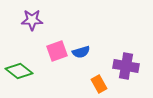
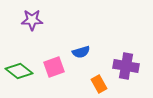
pink square: moved 3 px left, 16 px down
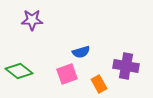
pink square: moved 13 px right, 7 px down
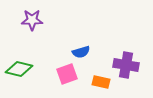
purple cross: moved 1 px up
green diamond: moved 2 px up; rotated 24 degrees counterclockwise
orange rectangle: moved 2 px right, 2 px up; rotated 48 degrees counterclockwise
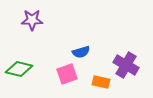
purple cross: rotated 20 degrees clockwise
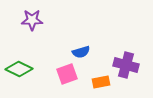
purple cross: rotated 15 degrees counterclockwise
green diamond: rotated 12 degrees clockwise
orange rectangle: rotated 24 degrees counterclockwise
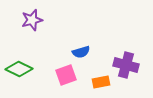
purple star: rotated 15 degrees counterclockwise
pink square: moved 1 px left, 1 px down
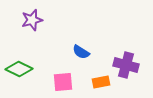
blue semicircle: rotated 48 degrees clockwise
pink square: moved 3 px left, 7 px down; rotated 15 degrees clockwise
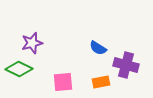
purple star: moved 23 px down
blue semicircle: moved 17 px right, 4 px up
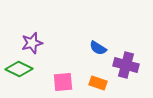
orange rectangle: moved 3 px left, 1 px down; rotated 30 degrees clockwise
